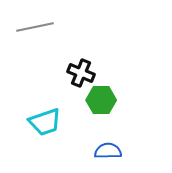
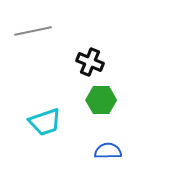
gray line: moved 2 px left, 4 px down
black cross: moved 9 px right, 11 px up
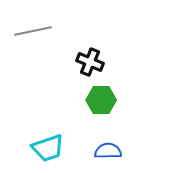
cyan trapezoid: moved 3 px right, 26 px down
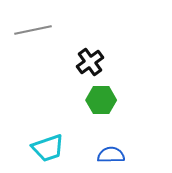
gray line: moved 1 px up
black cross: rotated 32 degrees clockwise
blue semicircle: moved 3 px right, 4 px down
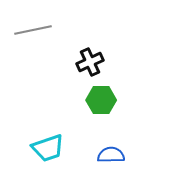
black cross: rotated 12 degrees clockwise
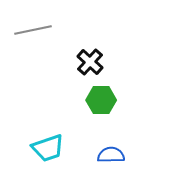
black cross: rotated 24 degrees counterclockwise
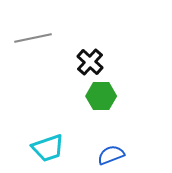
gray line: moved 8 px down
green hexagon: moved 4 px up
blue semicircle: rotated 20 degrees counterclockwise
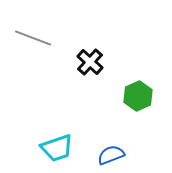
gray line: rotated 33 degrees clockwise
green hexagon: moved 37 px right; rotated 24 degrees counterclockwise
cyan trapezoid: moved 9 px right
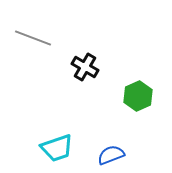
black cross: moved 5 px left, 5 px down; rotated 12 degrees counterclockwise
